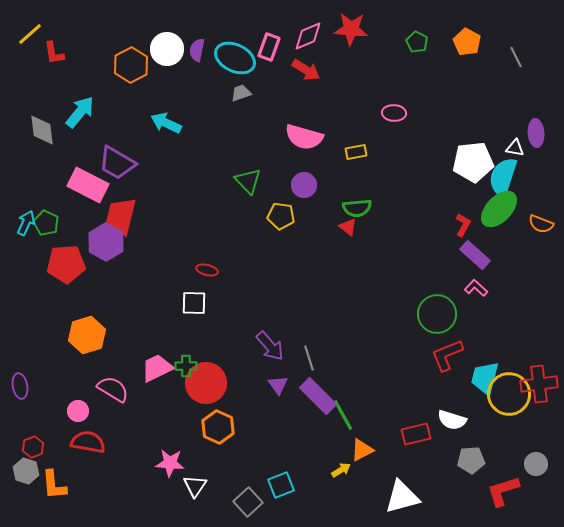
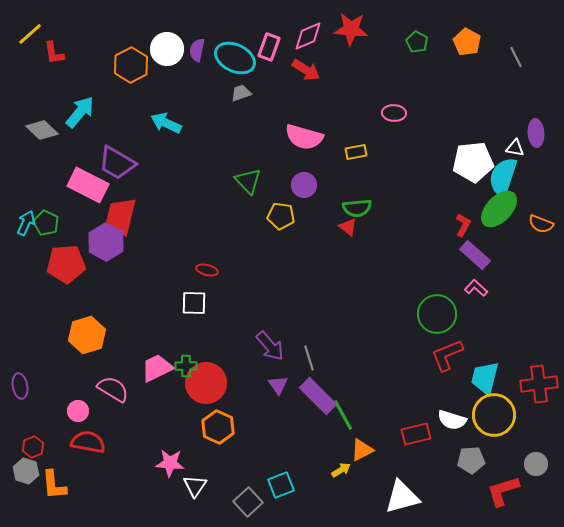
gray diamond at (42, 130): rotated 40 degrees counterclockwise
yellow circle at (509, 394): moved 15 px left, 21 px down
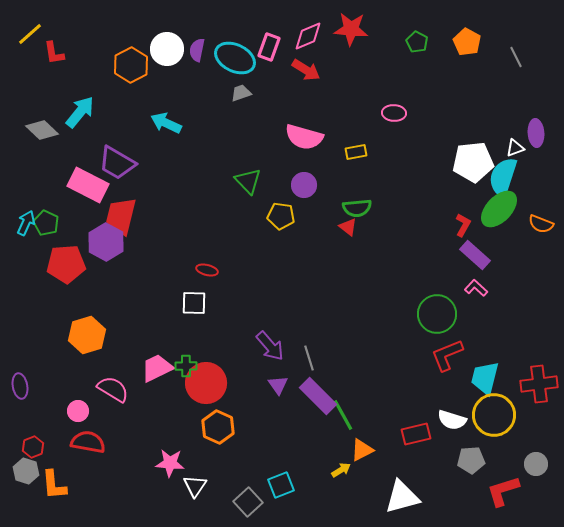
white triangle at (515, 148): rotated 30 degrees counterclockwise
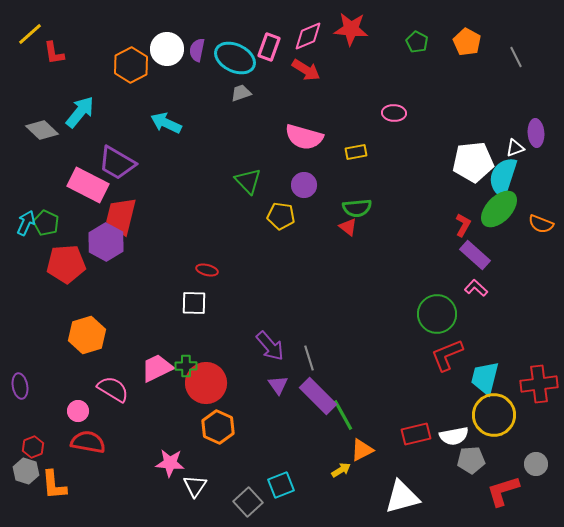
white semicircle at (452, 420): moved 2 px right, 16 px down; rotated 28 degrees counterclockwise
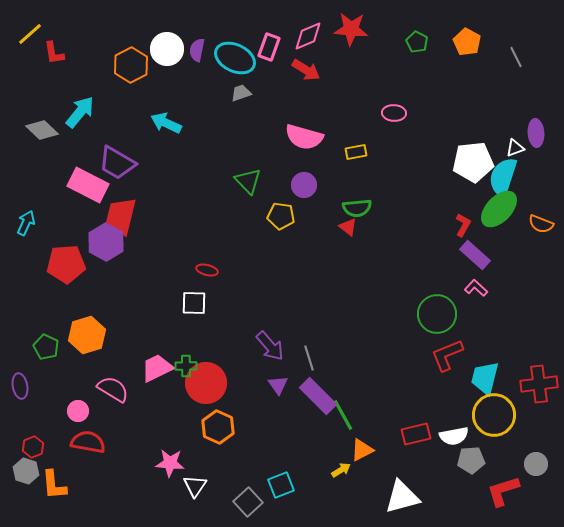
green pentagon at (46, 223): moved 124 px down
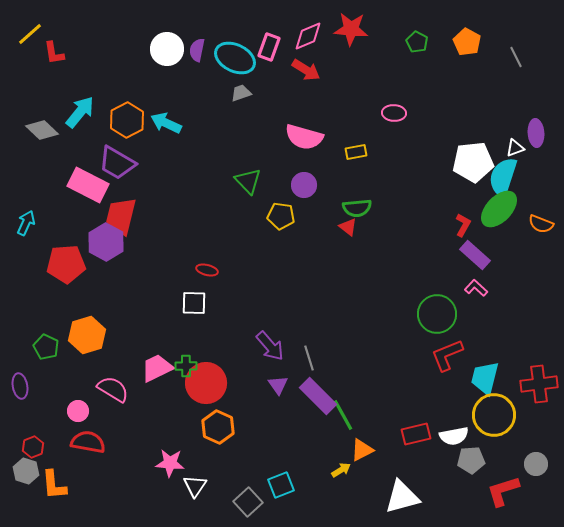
orange hexagon at (131, 65): moved 4 px left, 55 px down
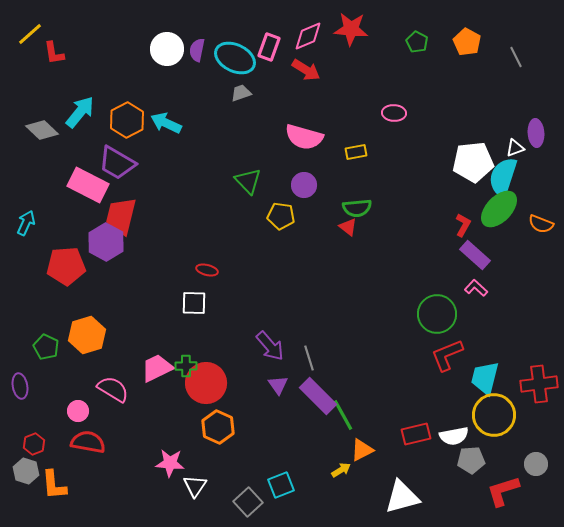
red pentagon at (66, 264): moved 2 px down
red hexagon at (33, 447): moved 1 px right, 3 px up
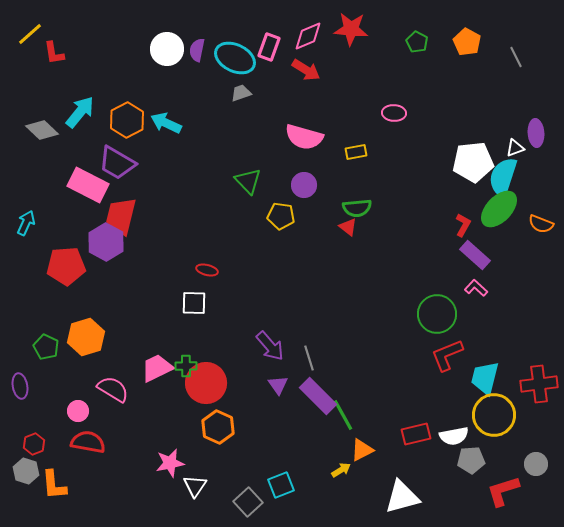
orange hexagon at (87, 335): moved 1 px left, 2 px down
pink star at (170, 463): rotated 16 degrees counterclockwise
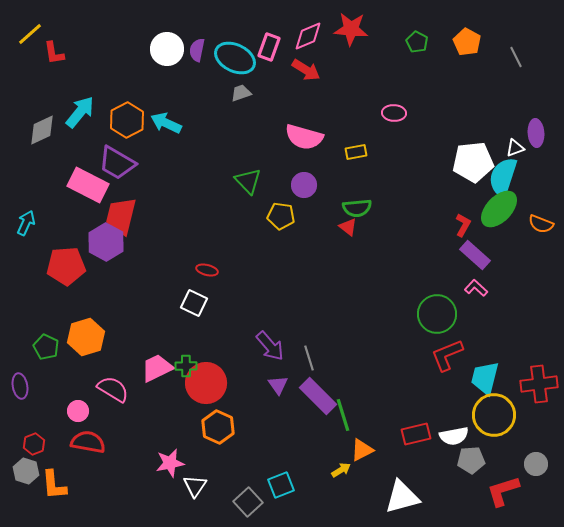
gray diamond at (42, 130): rotated 68 degrees counterclockwise
white square at (194, 303): rotated 24 degrees clockwise
green line at (343, 415): rotated 12 degrees clockwise
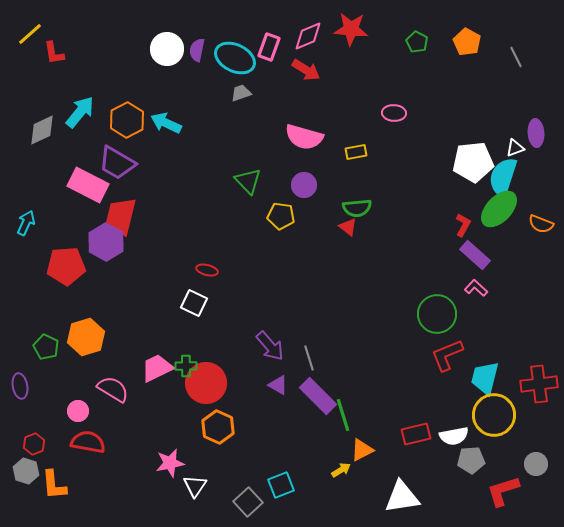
purple triangle at (278, 385): rotated 25 degrees counterclockwise
white triangle at (402, 497): rotated 6 degrees clockwise
